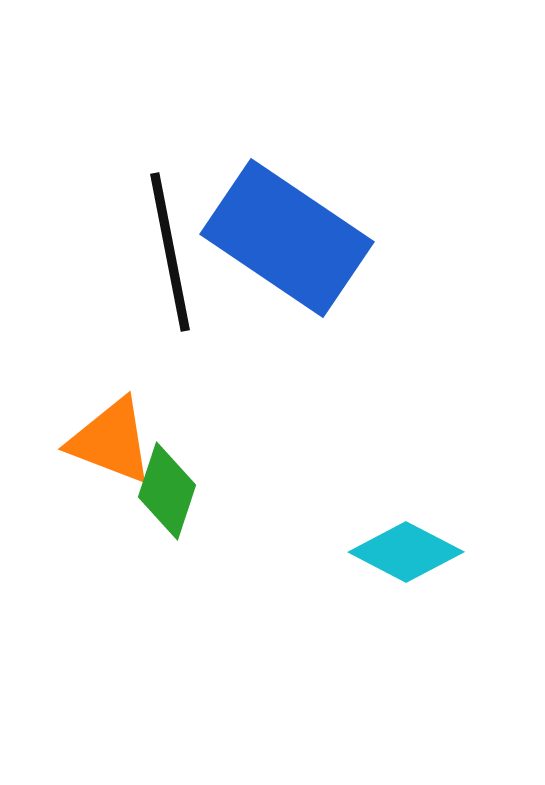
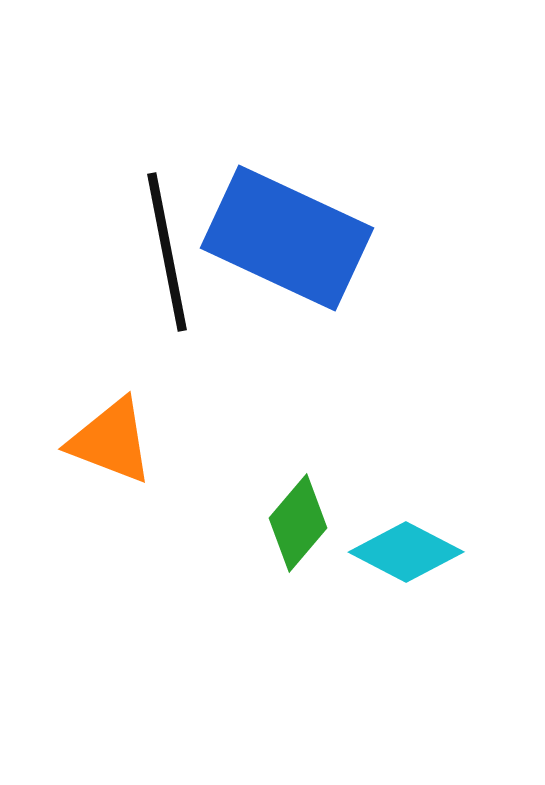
blue rectangle: rotated 9 degrees counterclockwise
black line: moved 3 px left
green diamond: moved 131 px right, 32 px down; rotated 22 degrees clockwise
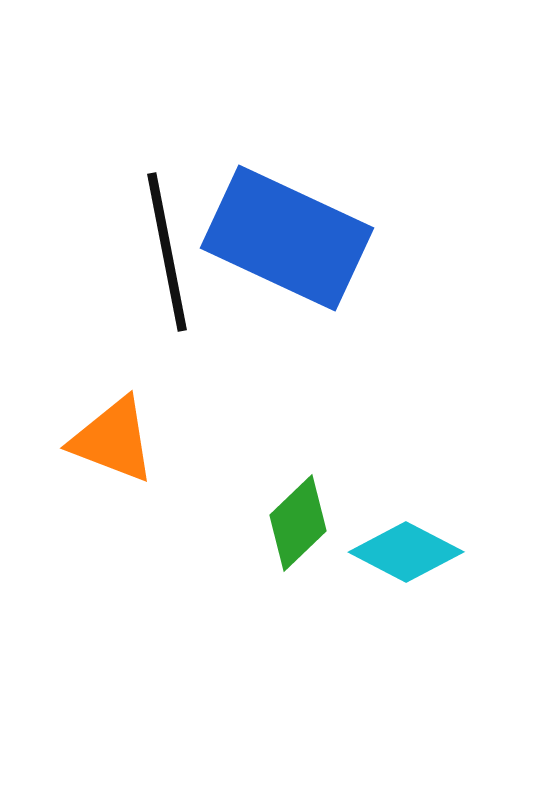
orange triangle: moved 2 px right, 1 px up
green diamond: rotated 6 degrees clockwise
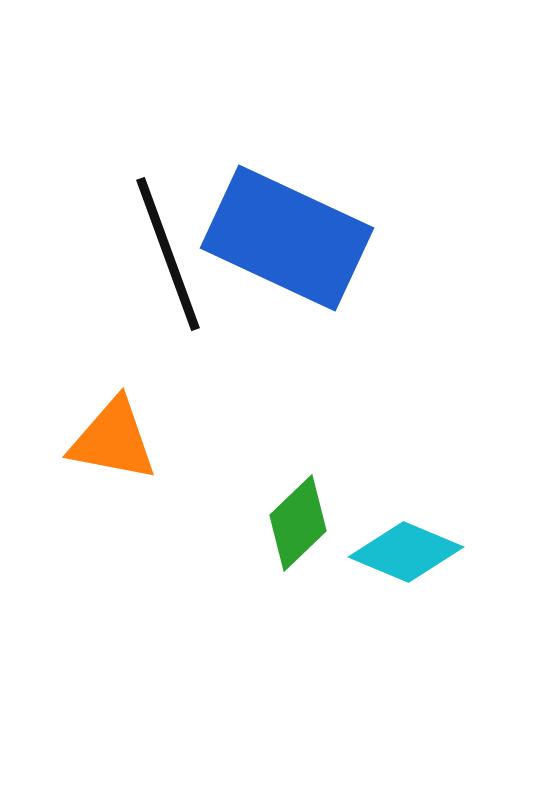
black line: moved 1 px right, 2 px down; rotated 9 degrees counterclockwise
orange triangle: rotated 10 degrees counterclockwise
cyan diamond: rotated 5 degrees counterclockwise
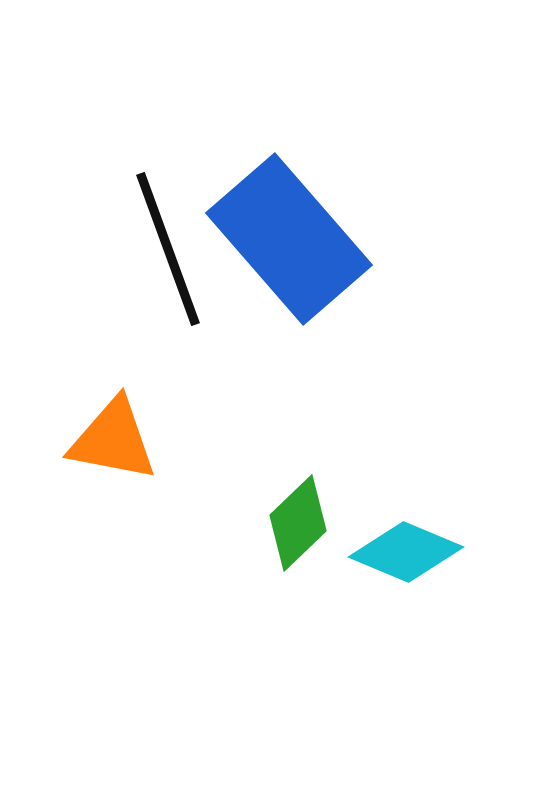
blue rectangle: moved 2 px right, 1 px down; rotated 24 degrees clockwise
black line: moved 5 px up
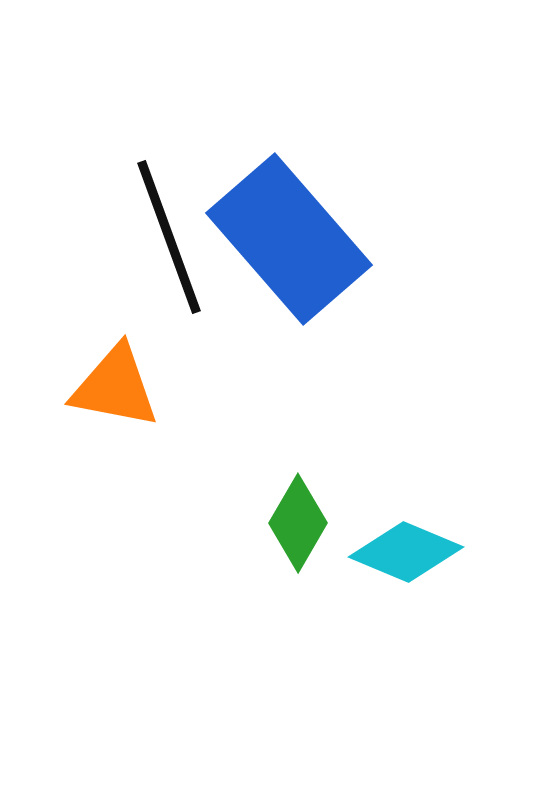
black line: moved 1 px right, 12 px up
orange triangle: moved 2 px right, 53 px up
green diamond: rotated 16 degrees counterclockwise
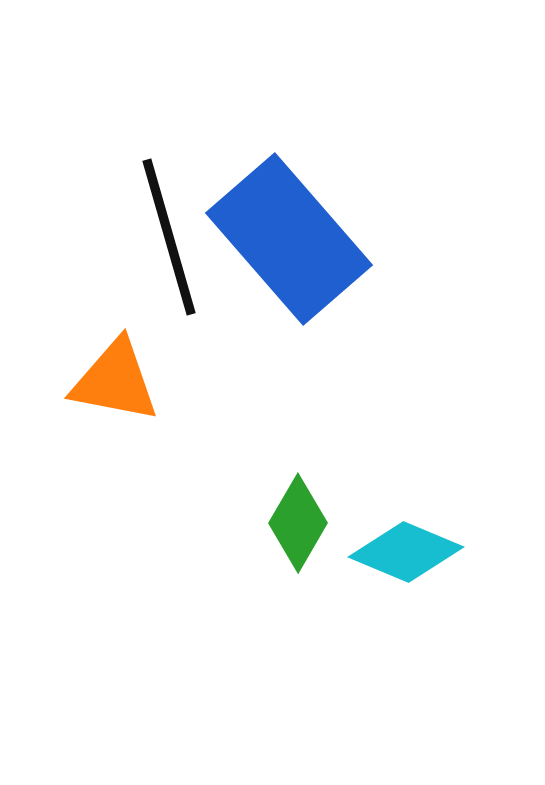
black line: rotated 4 degrees clockwise
orange triangle: moved 6 px up
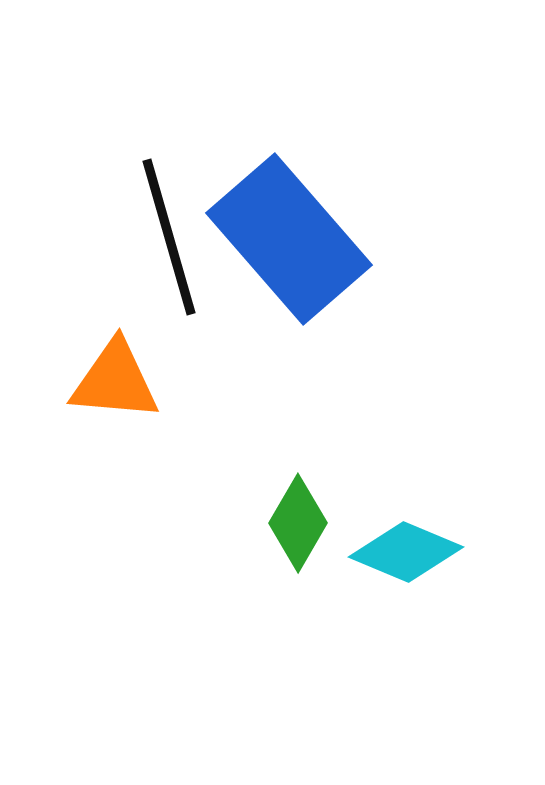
orange triangle: rotated 6 degrees counterclockwise
